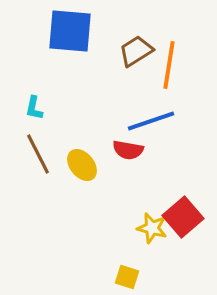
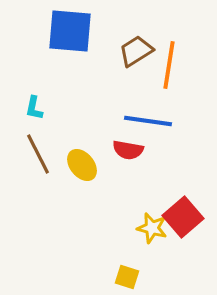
blue line: moved 3 px left; rotated 27 degrees clockwise
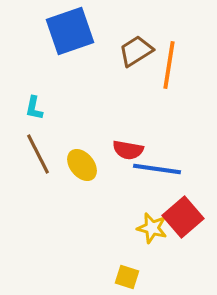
blue square: rotated 24 degrees counterclockwise
blue line: moved 9 px right, 48 px down
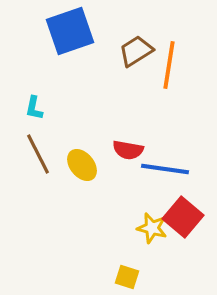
blue line: moved 8 px right
red square: rotated 9 degrees counterclockwise
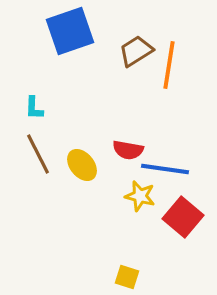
cyan L-shape: rotated 10 degrees counterclockwise
yellow star: moved 12 px left, 32 px up
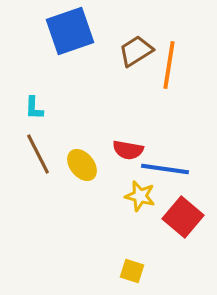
yellow square: moved 5 px right, 6 px up
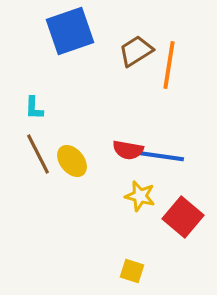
yellow ellipse: moved 10 px left, 4 px up
blue line: moved 5 px left, 13 px up
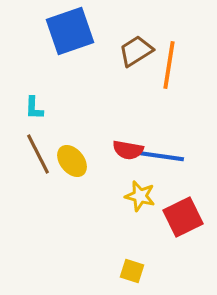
red square: rotated 24 degrees clockwise
